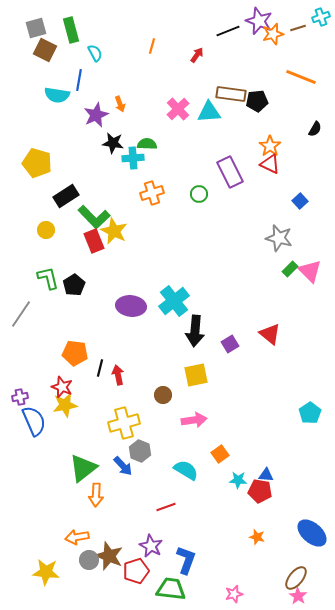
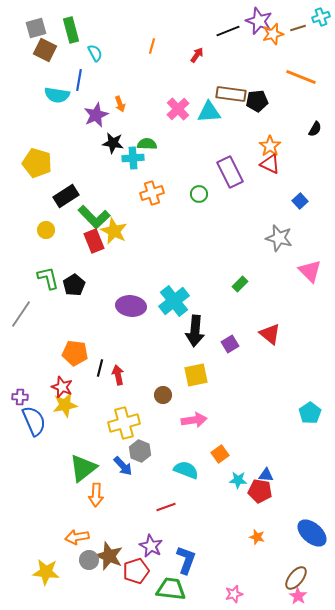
green rectangle at (290, 269): moved 50 px left, 15 px down
purple cross at (20, 397): rotated 14 degrees clockwise
cyan semicircle at (186, 470): rotated 10 degrees counterclockwise
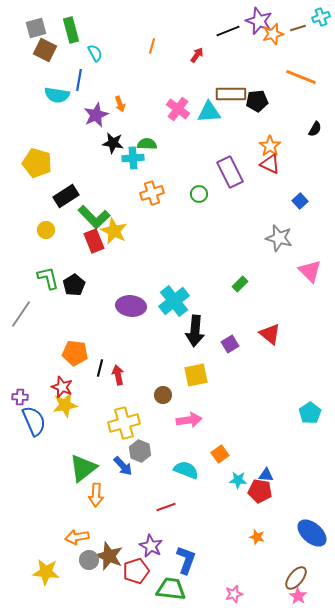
brown rectangle at (231, 94): rotated 8 degrees counterclockwise
pink cross at (178, 109): rotated 10 degrees counterclockwise
pink arrow at (194, 420): moved 5 px left
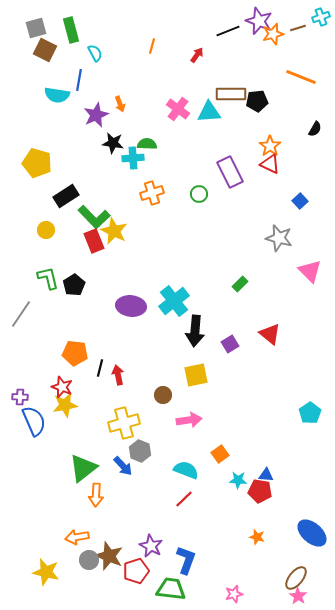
red line at (166, 507): moved 18 px right, 8 px up; rotated 24 degrees counterclockwise
yellow star at (46, 572): rotated 8 degrees clockwise
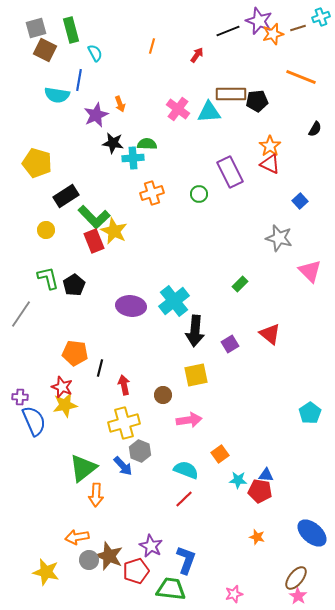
red arrow at (118, 375): moved 6 px right, 10 px down
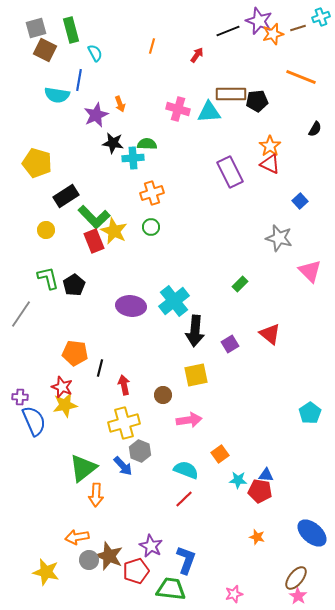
pink cross at (178, 109): rotated 20 degrees counterclockwise
green circle at (199, 194): moved 48 px left, 33 px down
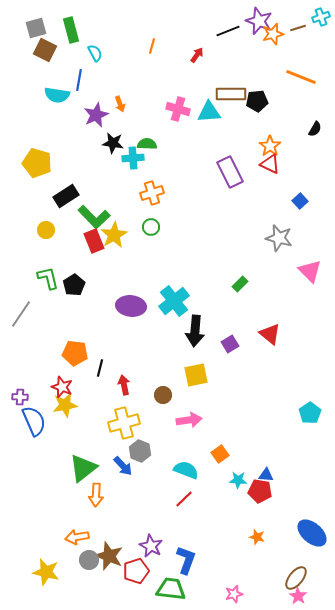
yellow star at (114, 231): moved 4 px down; rotated 16 degrees clockwise
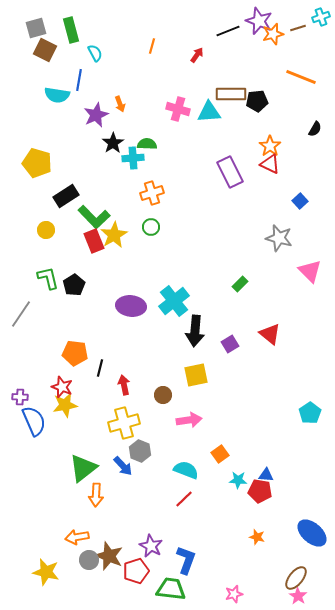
black star at (113, 143): rotated 30 degrees clockwise
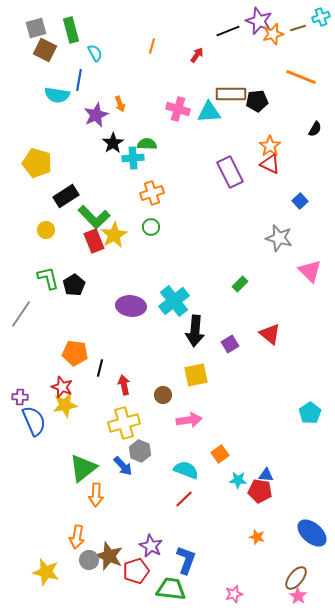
orange arrow at (77, 537): rotated 70 degrees counterclockwise
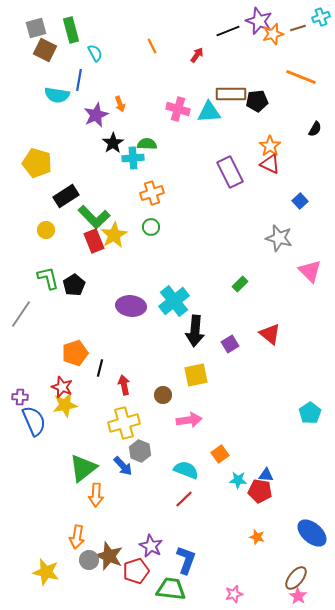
orange line at (152, 46): rotated 42 degrees counterclockwise
orange pentagon at (75, 353): rotated 25 degrees counterclockwise
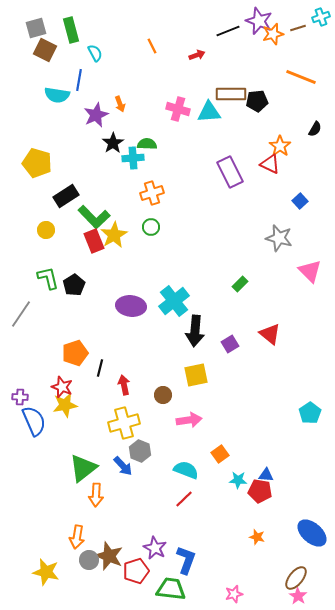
red arrow at (197, 55): rotated 35 degrees clockwise
orange star at (270, 146): moved 10 px right
purple star at (151, 546): moved 4 px right, 2 px down
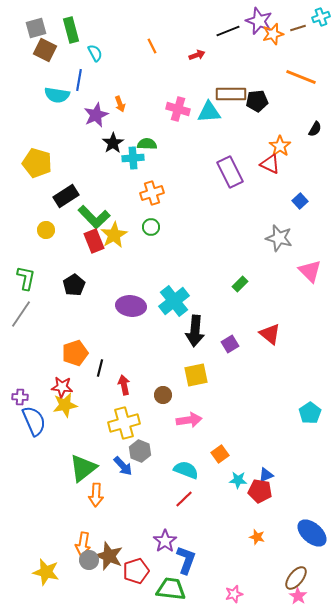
green L-shape at (48, 278): moved 22 px left; rotated 25 degrees clockwise
red star at (62, 387): rotated 15 degrees counterclockwise
blue triangle at (266, 475): rotated 28 degrees counterclockwise
orange arrow at (77, 537): moved 6 px right, 7 px down
purple star at (155, 548): moved 10 px right, 7 px up; rotated 10 degrees clockwise
